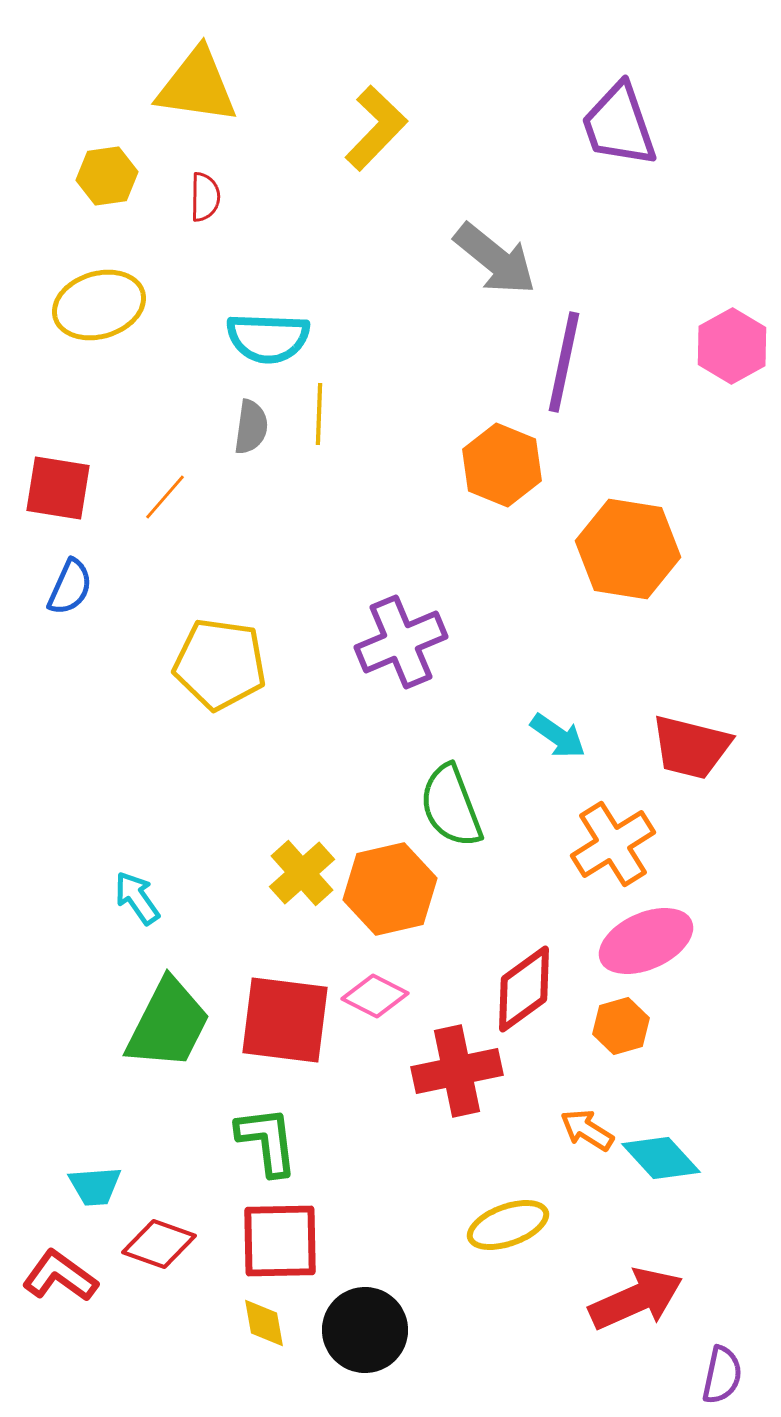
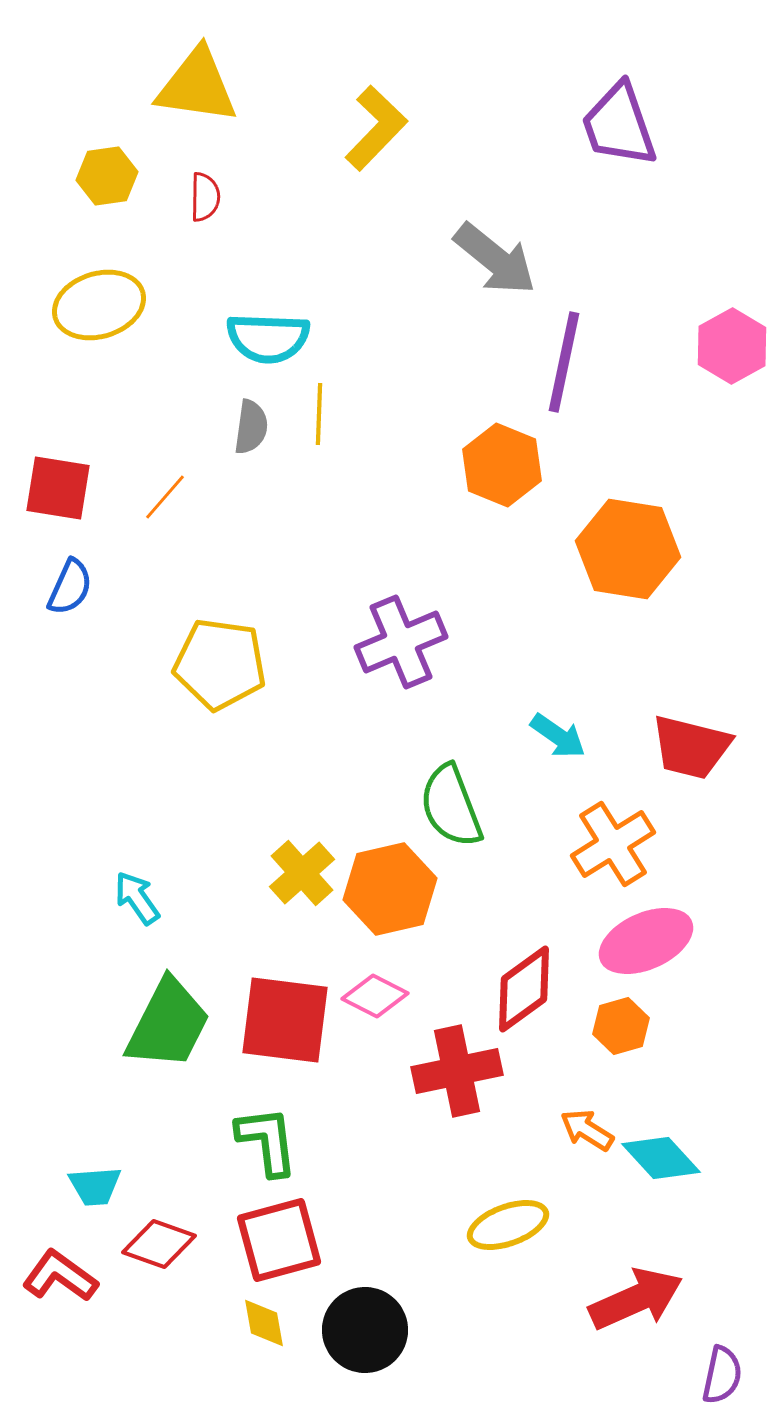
red square at (280, 1241): moved 1 px left, 1 px up; rotated 14 degrees counterclockwise
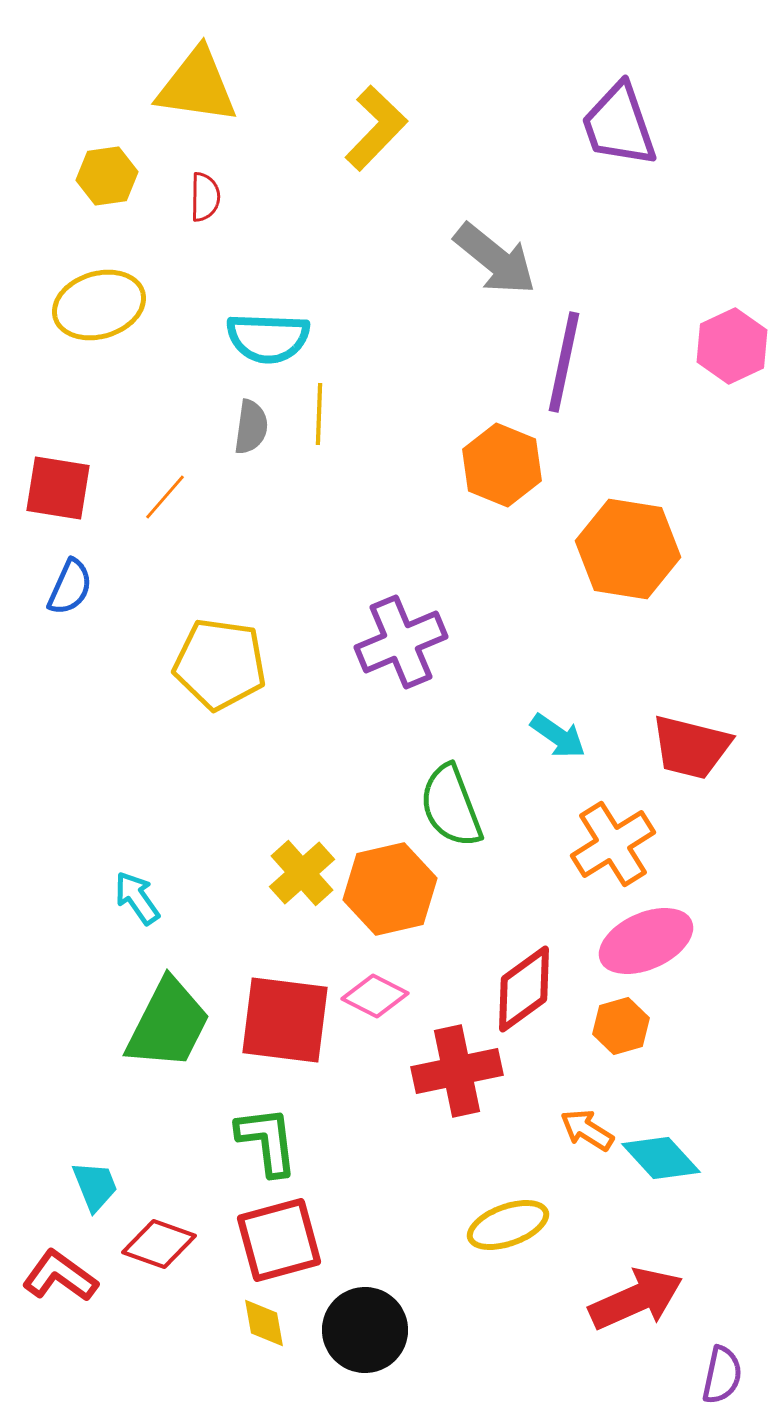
pink hexagon at (732, 346): rotated 4 degrees clockwise
cyan trapezoid at (95, 1186): rotated 108 degrees counterclockwise
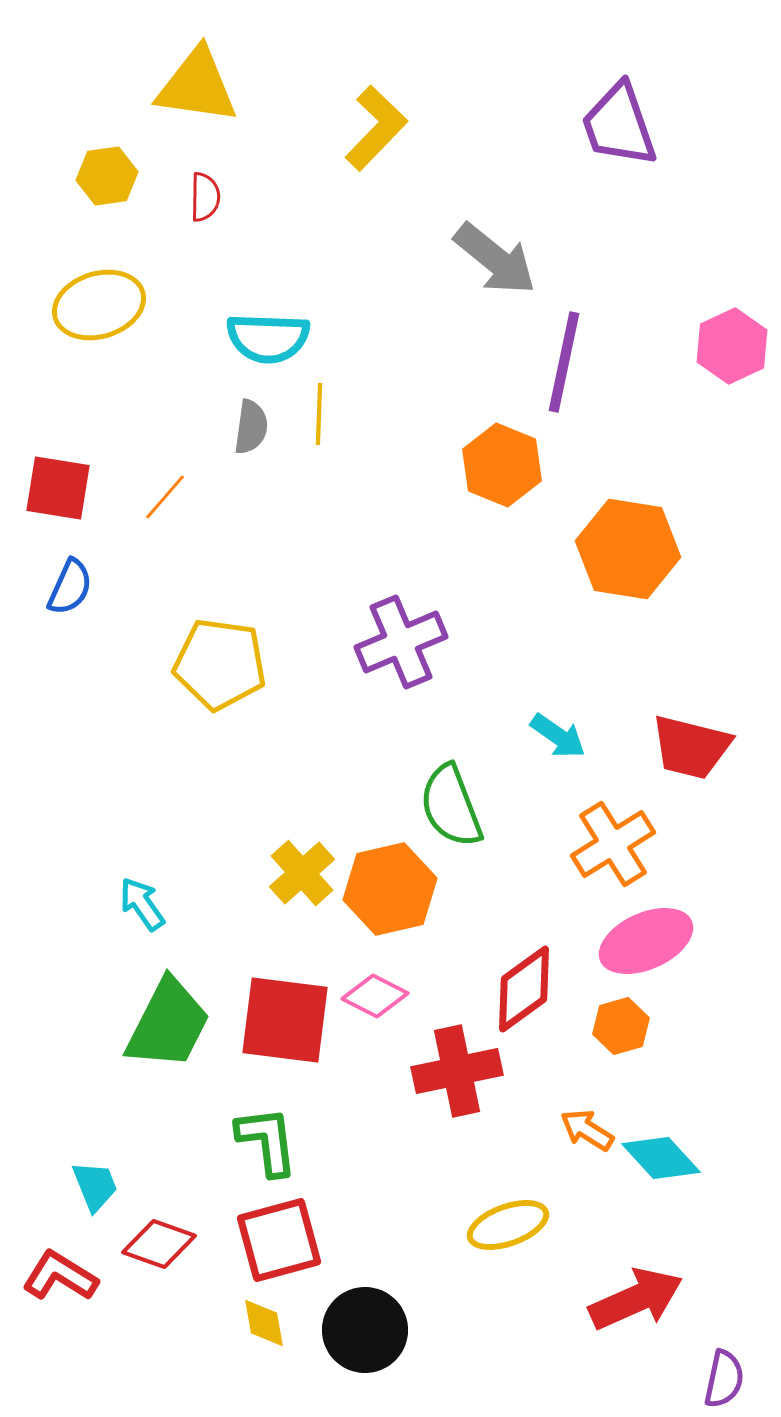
cyan arrow at (137, 898): moved 5 px right, 6 px down
red L-shape at (60, 1276): rotated 4 degrees counterclockwise
purple semicircle at (722, 1375): moved 2 px right, 4 px down
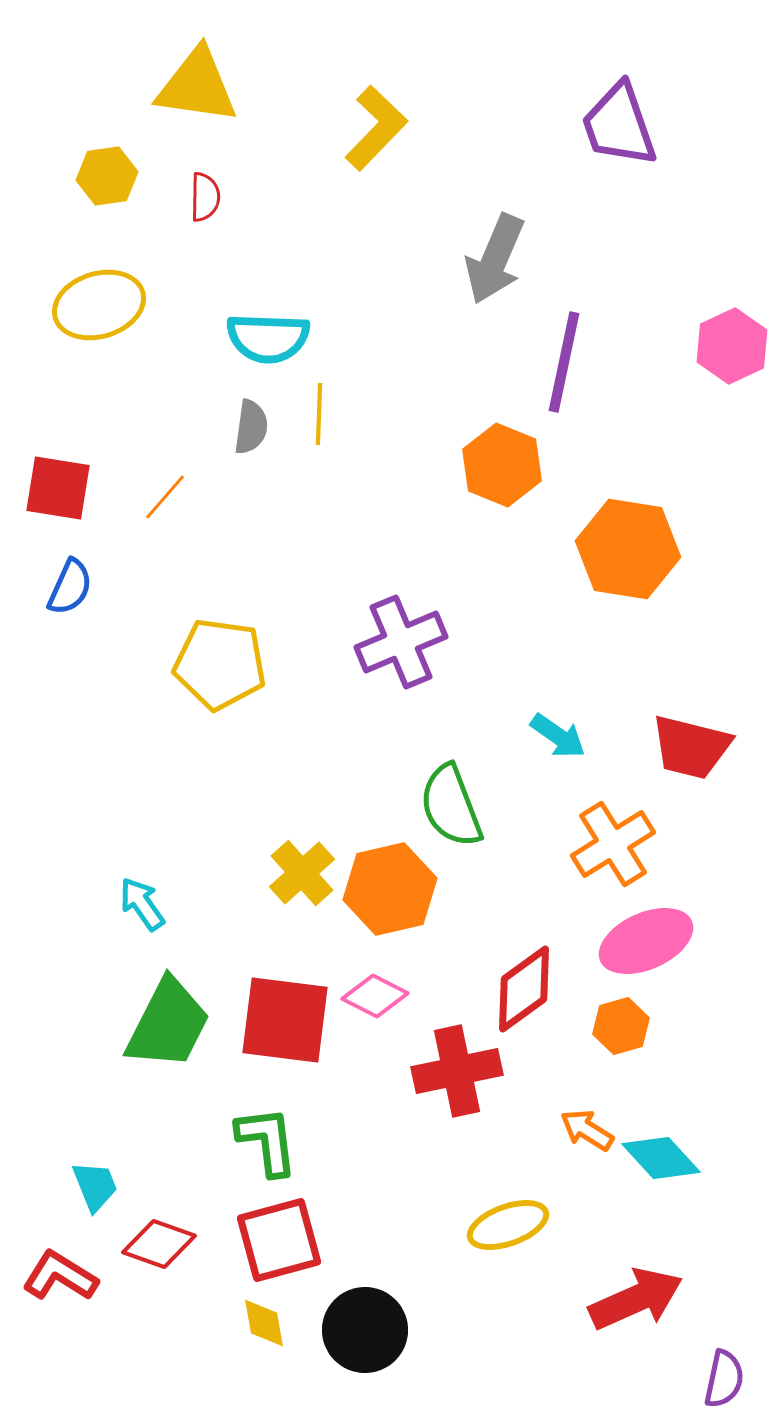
gray arrow at (495, 259): rotated 74 degrees clockwise
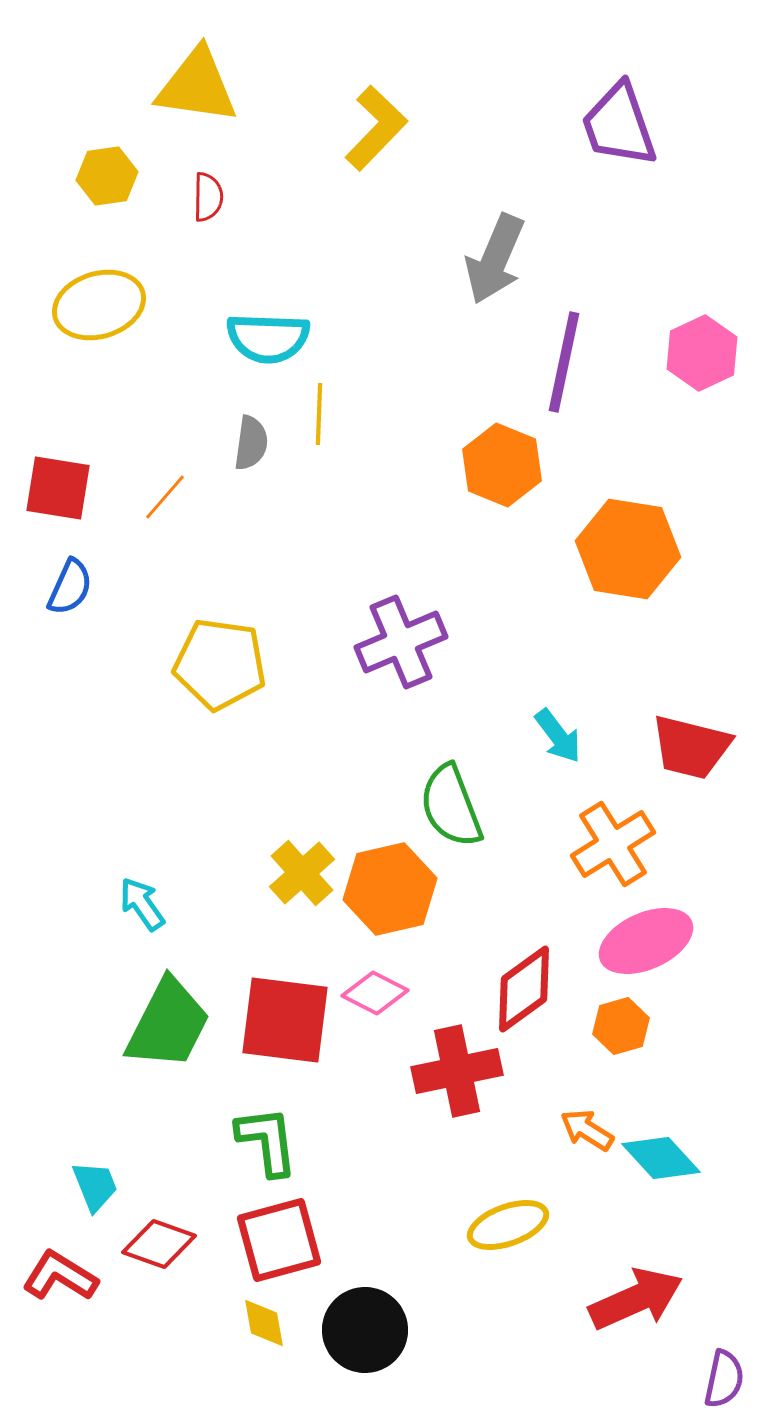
red semicircle at (205, 197): moved 3 px right
pink hexagon at (732, 346): moved 30 px left, 7 px down
gray semicircle at (251, 427): moved 16 px down
cyan arrow at (558, 736): rotated 18 degrees clockwise
pink diamond at (375, 996): moved 3 px up
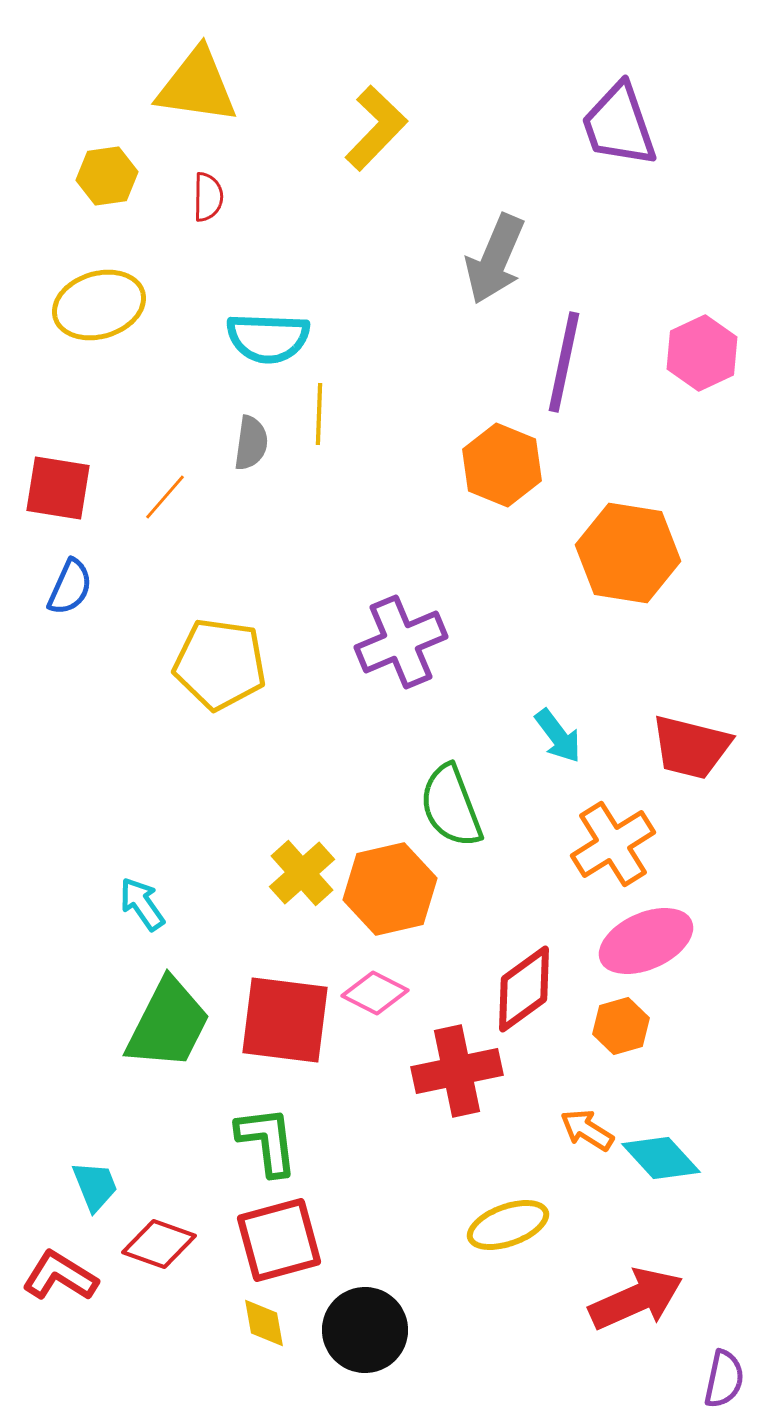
orange hexagon at (628, 549): moved 4 px down
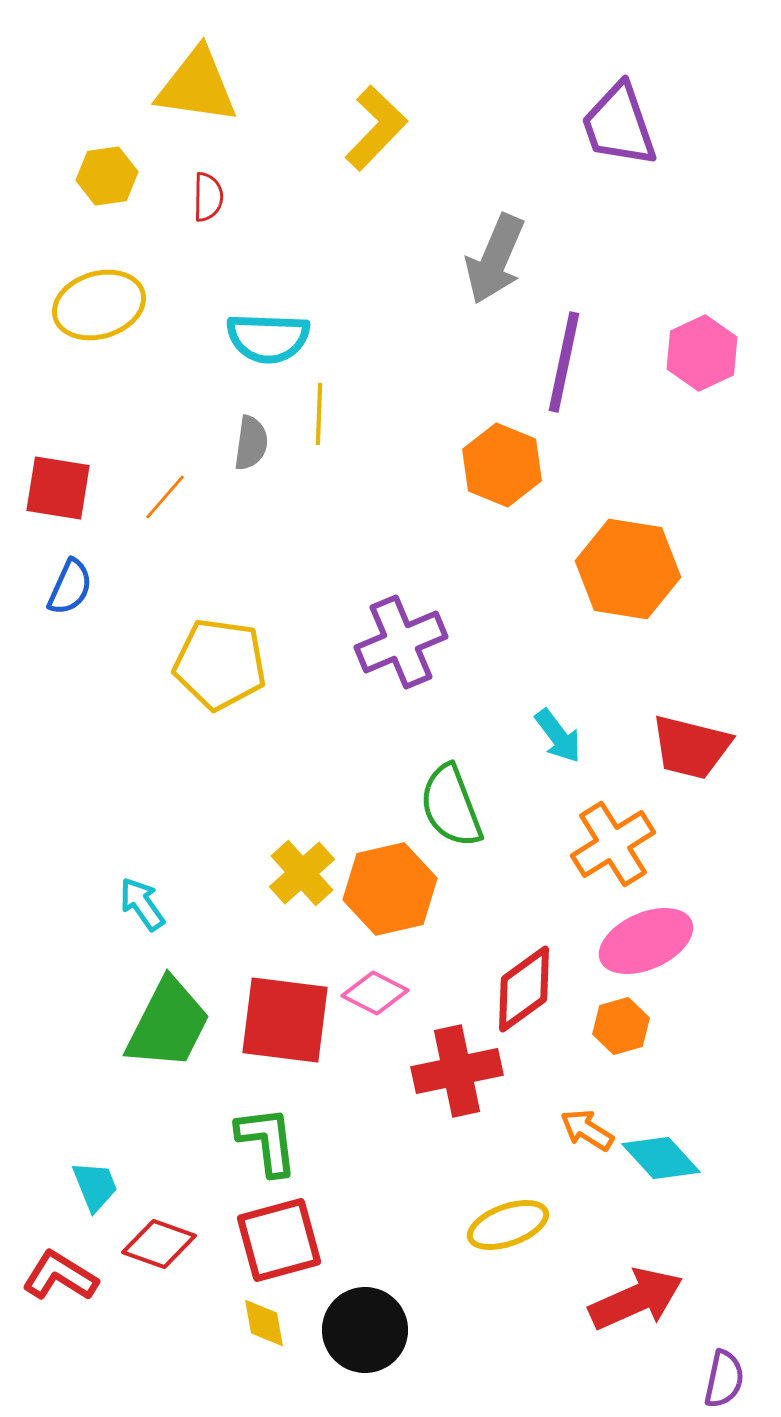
orange hexagon at (628, 553): moved 16 px down
